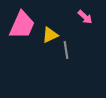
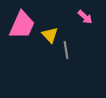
yellow triangle: rotated 48 degrees counterclockwise
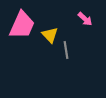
pink arrow: moved 2 px down
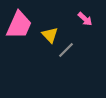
pink trapezoid: moved 3 px left
gray line: rotated 54 degrees clockwise
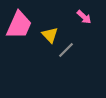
pink arrow: moved 1 px left, 2 px up
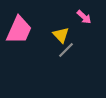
pink trapezoid: moved 5 px down
yellow triangle: moved 11 px right
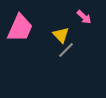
pink trapezoid: moved 1 px right, 2 px up
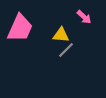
yellow triangle: rotated 42 degrees counterclockwise
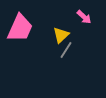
yellow triangle: rotated 48 degrees counterclockwise
gray line: rotated 12 degrees counterclockwise
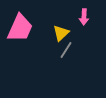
pink arrow: rotated 49 degrees clockwise
yellow triangle: moved 2 px up
